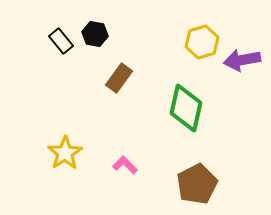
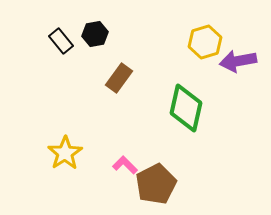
black hexagon: rotated 20 degrees counterclockwise
yellow hexagon: moved 3 px right
purple arrow: moved 4 px left, 1 px down
brown pentagon: moved 41 px left
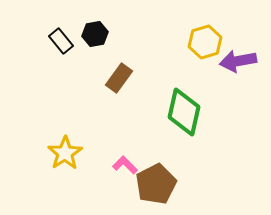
green diamond: moved 2 px left, 4 px down
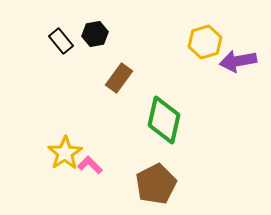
green diamond: moved 20 px left, 8 px down
pink L-shape: moved 35 px left
